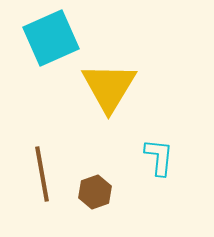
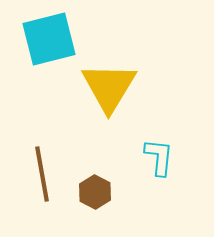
cyan square: moved 2 px left, 1 px down; rotated 10 degrees clockwise
brown hexagon: rotated 12 degrees counterclockwise
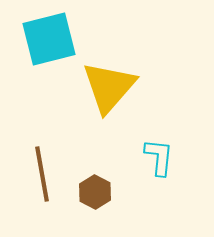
yellow triangle: rotated 10 degrees clockwise
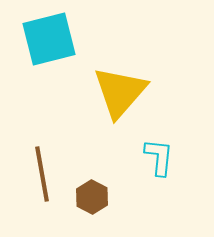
yellow triangle: moved 11 px right, 5 px down
brown hexagon: moved 3 px left, 5 px down
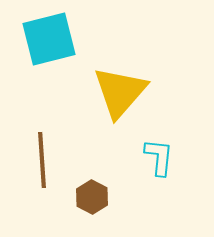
brown line: moved 14 px up; rotated 6 degrees clockwise
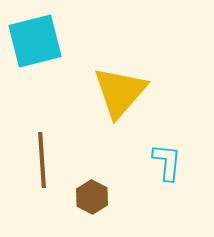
cyan square: moved 14 px left, 2 px down
cyan L-shape: moved 8 px right, 5 px down
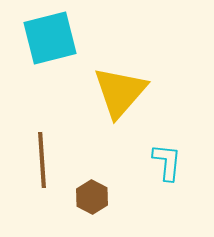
cyan square: moved 15 px right, 3 px up
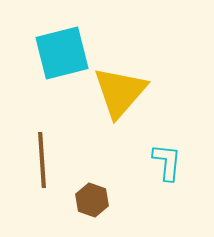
cyan square: moved 12 px right, 15 px down
brown hexagon: moved 3 px down; rotated 8 degrees counterclockwise
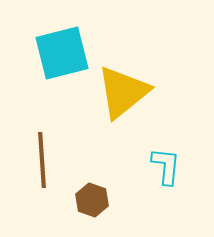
yellow triangle: moved 3 px right; rotated 10 degrees clockwise
cyan L-shape: moved 1 px left, 4 px down
